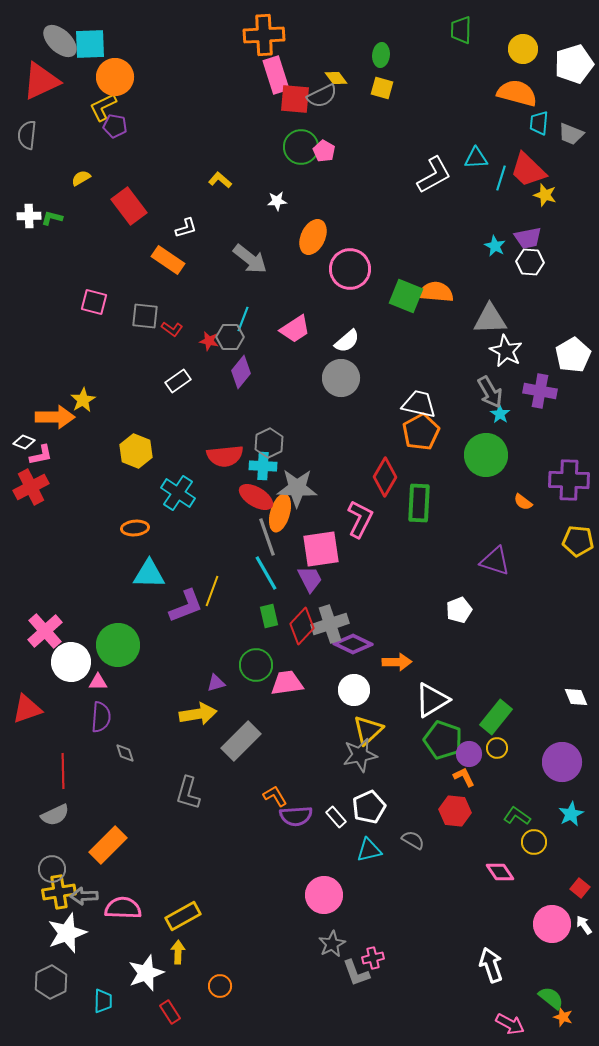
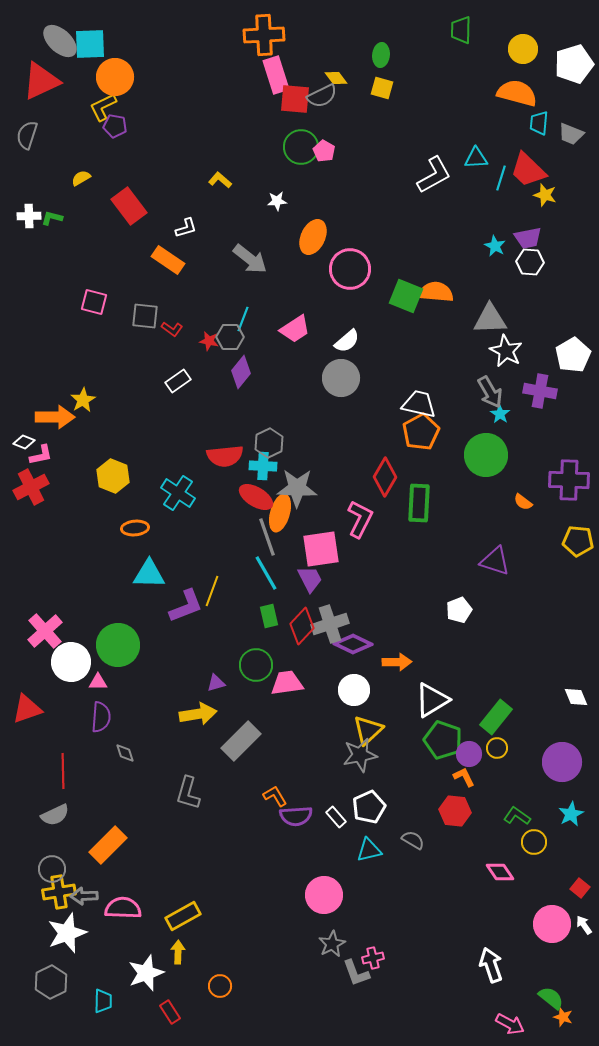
gray semicircle at (27, 135): rotated 12 degrees clockwise
yellow hexagon at (136, 451): moved 23 px left, 25 px down
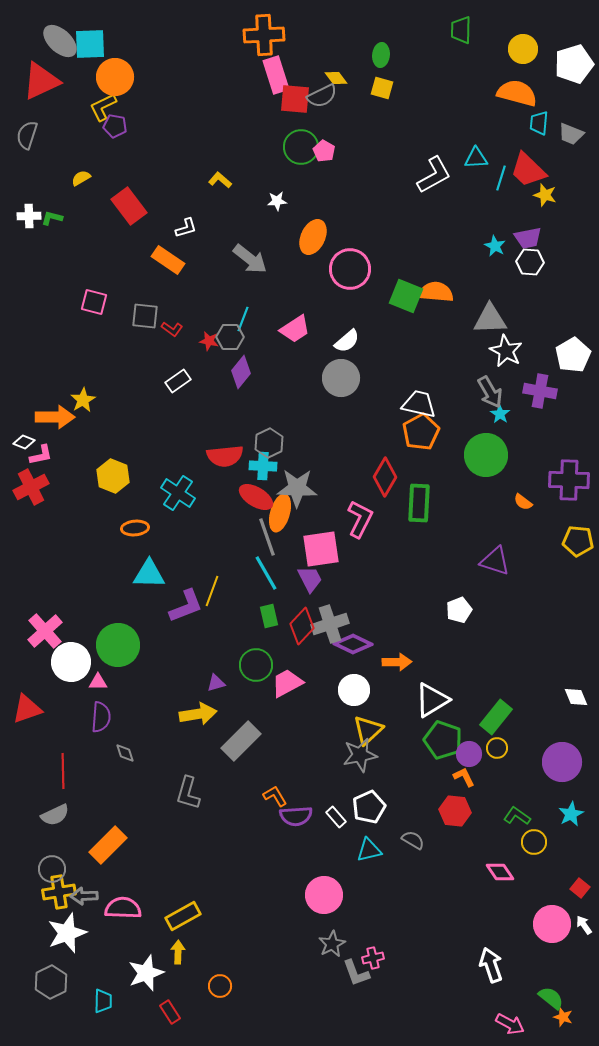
pink trapezoid at (287, 683): rotated 20 degrees counterclockwise
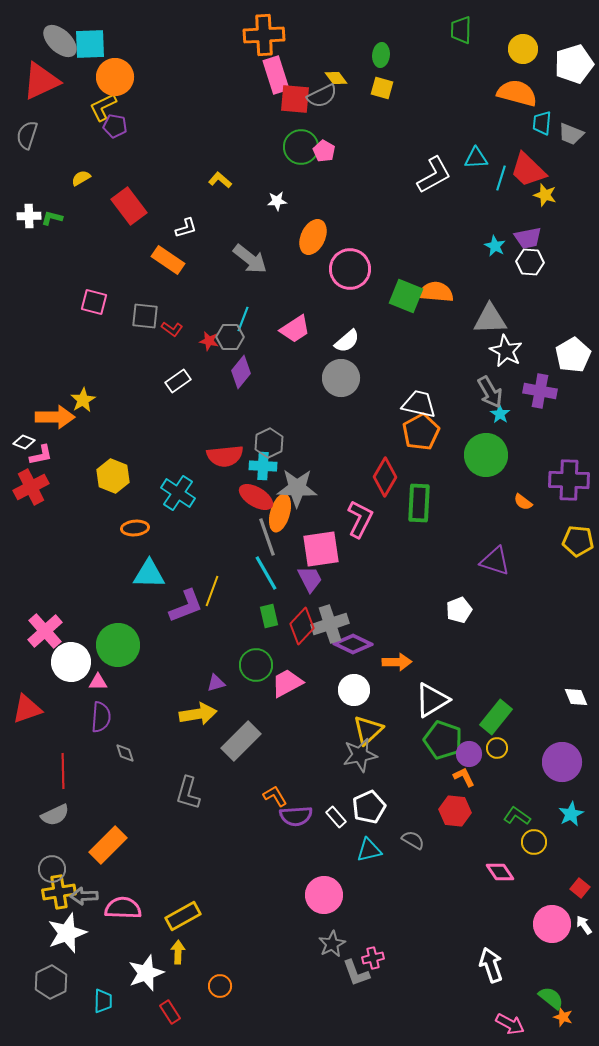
cyan trapezoid at (539, 123): moved 3 px right
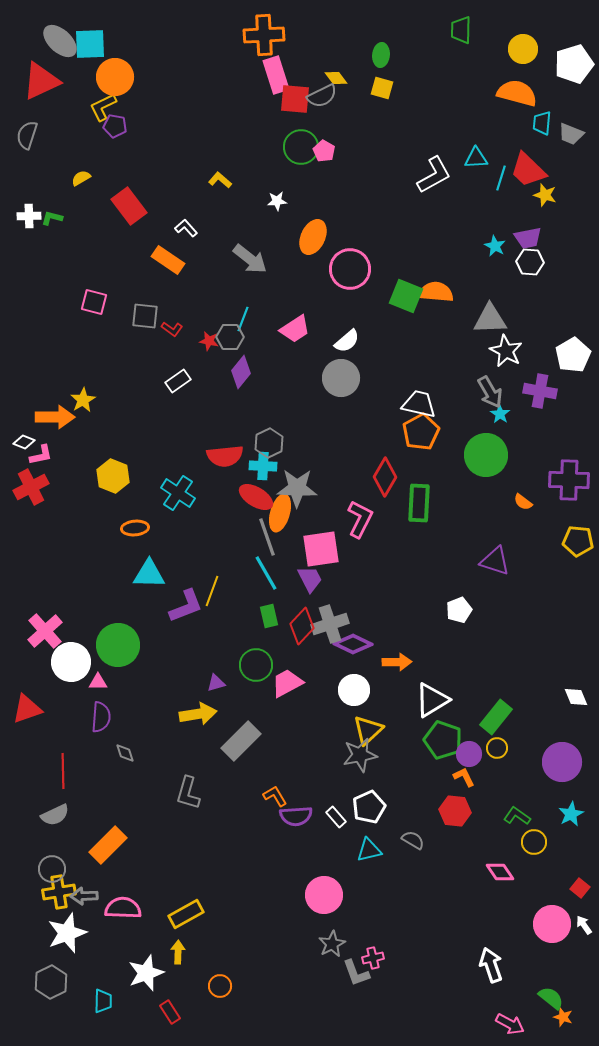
white L-shape at (186, 228): rotated 115 degrees counterclockwise
yellow rectangle at (183, 916): moved 3 px right, 2 px up
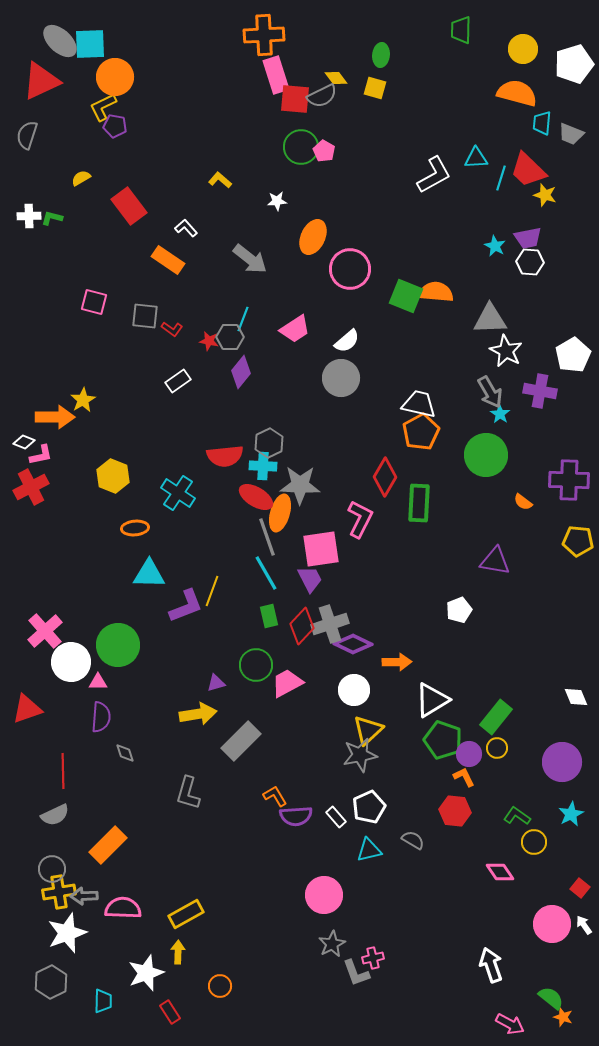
yellow square at (382, 88): moved 7 px left
gray star at (297, 488): moved 3 px right, 3 px up
purple triangle at (495, 561): rotated 8 degrees counterclockwise
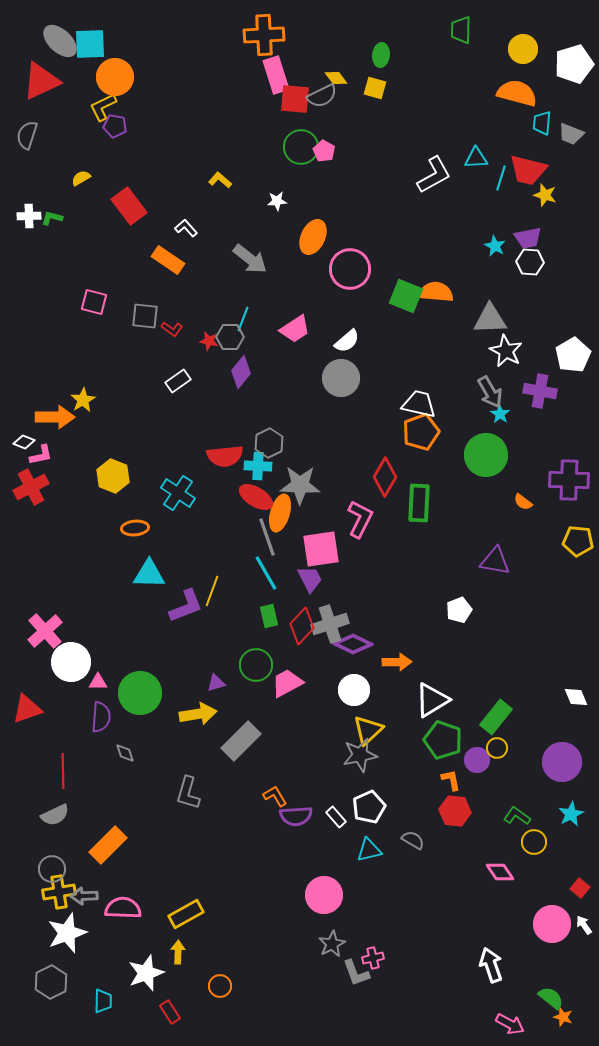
red trapezoid at (528, 170): rotated 30 degrees counterclockwise
orange pentagon at (421, 432): rotated 9 degrees clockwise
cyan cross at (263, 466): moved 5 px left
green circle at (118, 645): moved 22 px right, 48 px down
purple circle at (469, 754): moved 8 px right, 6 px down
orange L-shape at (464, 777): moved 13 px left, 3 px down; rotated 15 degrees clockwise
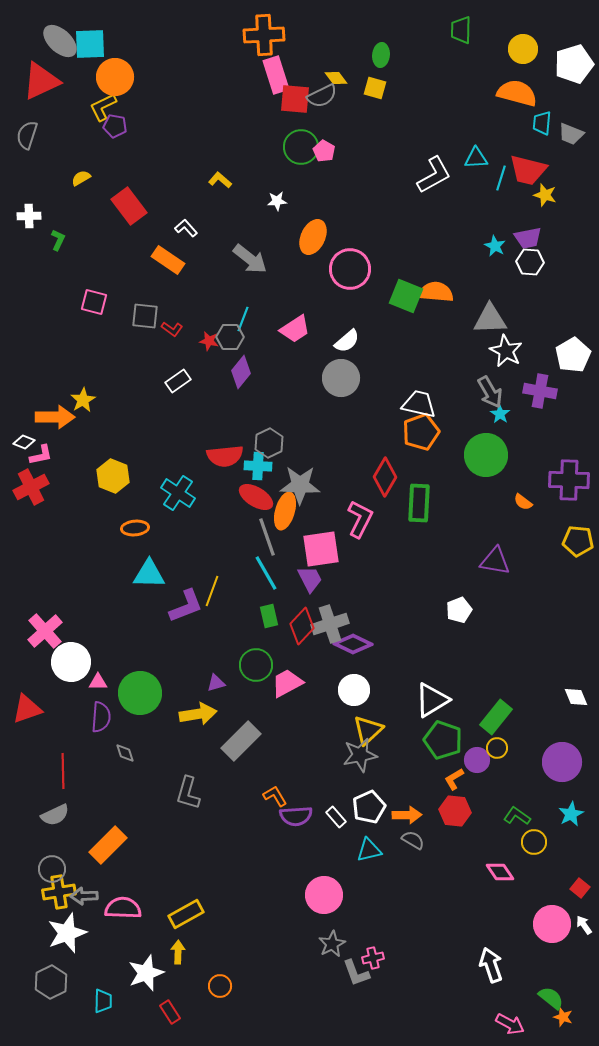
green L-shape at (52, 218): moved 6 px right, 22 px down; rotated 100 degrees clockwise
orange ellipse at (280, 513): moved 5 px right, 2 px up
orange arrow at (397, 662): moved 10 px right, 153 px down
orange L-shape at (451, 780): moved 3 px right, 1 px up; rotated 110 degrees counterclockwise
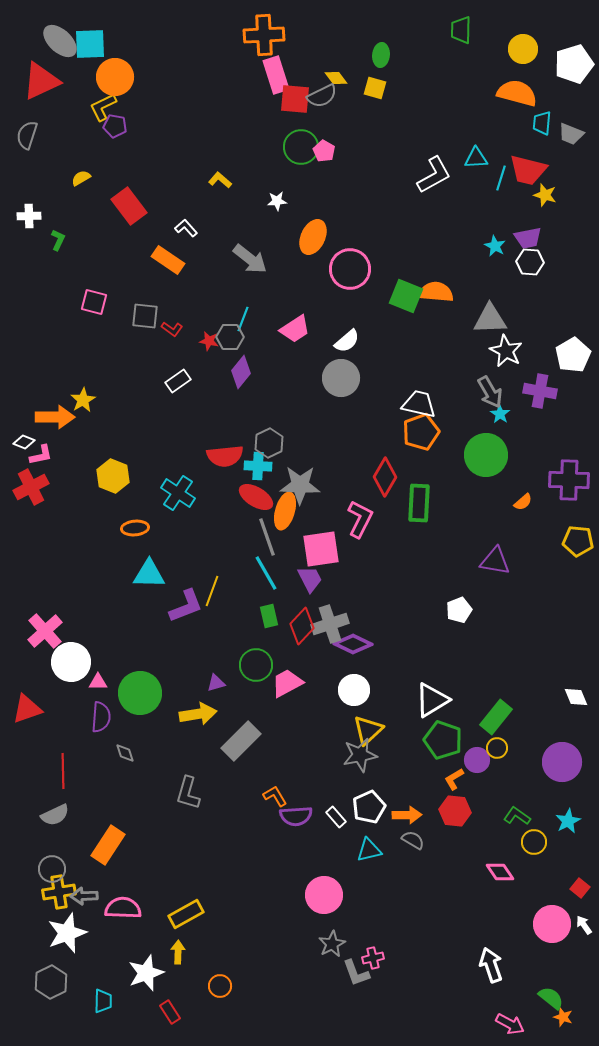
orange semicircle at (523, 502): rotated 78 degrees counterclockwise
cyan star at (571, 814): moved 3 px left, 7 px down
orange rectangle at (108, 845): rotated 12 degrees counterclockwise
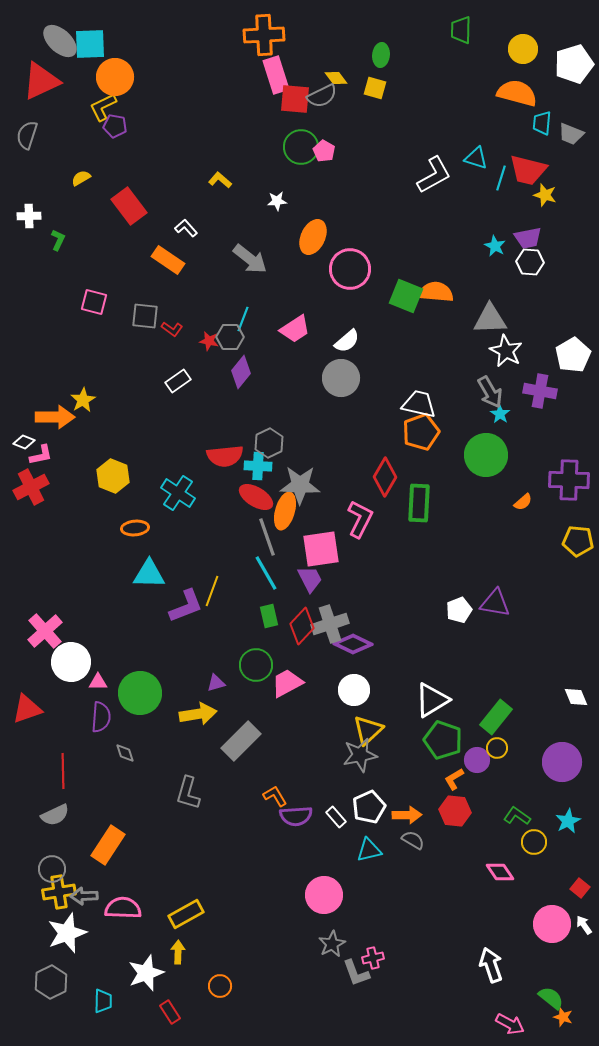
cyan triangle at (476, 158): rotated 20 degrees clockwise
purple triangle at (495, 561): moved 42 px down
